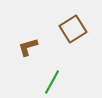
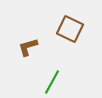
brown square: moved 3 px left; rotated 32 degrees counterclockwise
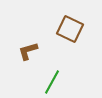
brown L-shape: moved 4 px down
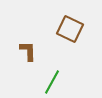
brown L-shape: rotated 105 degrees clockwise
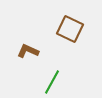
brown L-shape: rotated 65 degrees counterclockwise
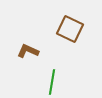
green line: rotated 20 degrees counterclockwise
